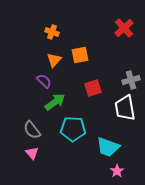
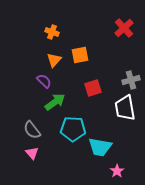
cyan trapezoid: moved 8 px left; rotated 10 degrees counterclockwise
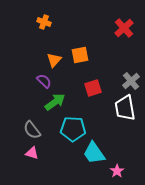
orange cross: moved 8 px left, 10 px up
gray cross: moved 1 px down; rotated 24 degrees counterclockwise
cyan trapezoid: moved 6 px left, 6 px down; rotated 45 degrees clockwise
pink triangle: rotated 32 degrees counterclockwise
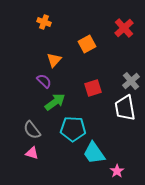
orange square: moved 7 px right, 11 px up; rotated 18 degrees counterclockwise
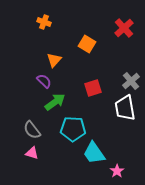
orange square: rotated 30 degrees counterclockwise
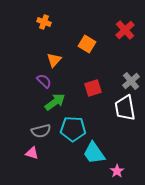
red cross: moved 1 px right, 2 px down
gray semicircle: moved 9 px right, 1 px down; rotated 66 degrees counterclockwise
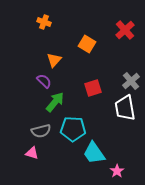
green arrow: rotated 15 degrees counterclockwise
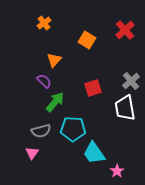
orange cross: moved 1 px down; rotated 32 degrees clockwise
orange square: moved 4 px up
pink triangle: rotated 48 degrees clockwise
